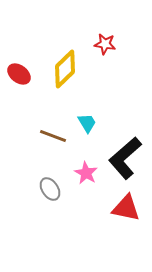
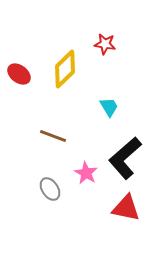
cyan trapezoid: moved 22 px right, 16 px up
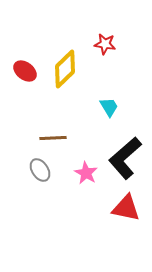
red ellipse: moved 6 px right, 3 px up
brown line: moved 2 px down; rotated 24 degrees counterclockwise
gray ellipse: moved 10 px left, 19 px up
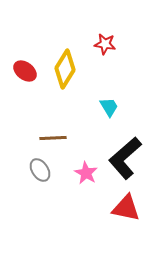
yellow diamond: rotated 15 degrees counterclockwise
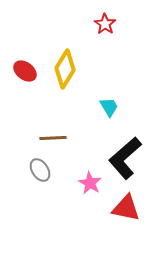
red star: moved 20 px up; rotated 25 degrees clockwise
pink star: moved 4 px right, 10 px down
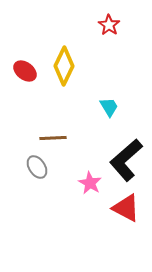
red star: moved 4 px right, 1 px down
yellow diamond: moved 1 px left, 3 px up; rotated 6 degrees counterclockwise
black L-shape: moved 1 px right, 2 px down
gray ellipse: moved 3 px left, 3 px up
red triangle: rotated 16 degrees clockwise
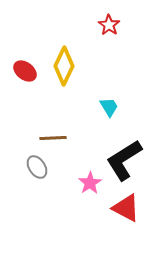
black L-shape: moved 2 px left; rotated 9 degrees clockwise
pink star: rotated 10 degrees clockwise
